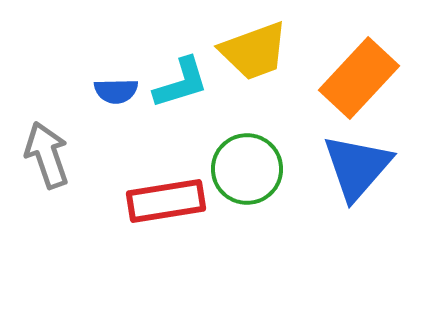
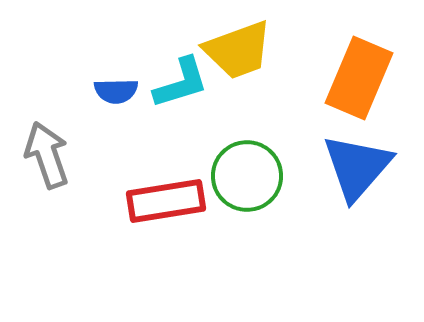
yellow trapezoid: moved 16 px left, 1 px up
orange rectangle: rotated 20 degrees counterclockwise
green circle: moved 7 px down
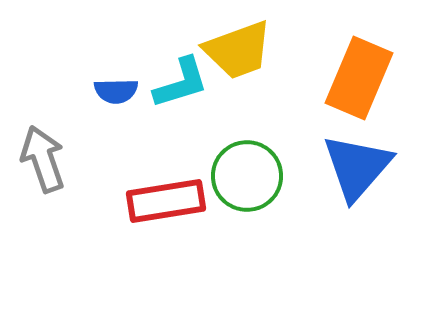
gray arrow: moved 4 px left, 4 px down
